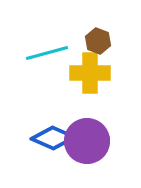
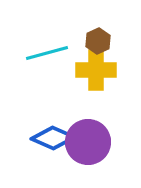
brown hexagon: rotated 15 degrees clockwise
yellow cross: moved 6 px right, 3 px up
purple circle: moved 1 px right, 1 px down
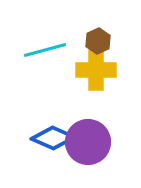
cyan line: moved 2 px left, 3 px up
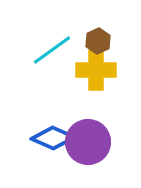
cyan line: moved 7 px right; rotated 21 degrees counterclockwise
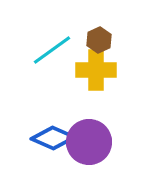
brown hexagon: moved 1 px right, 1 px up
purple circle: moved 1 px right
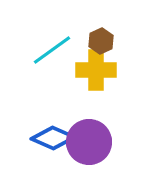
brown hexagon: moved 2 px right, 1 px down
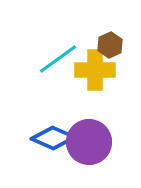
brown hexagon: moved 9 px right, 4 px down
cyan line: moved 6 px right, 9 px down
yellow cross: moved 1 px left
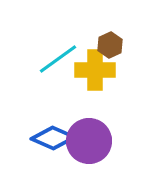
purple circle: moved 1 px up
